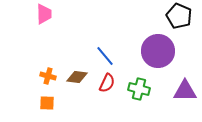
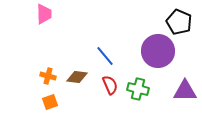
black pentagon: moved 6 px down
red semicircle: moved 3 px right, 2 px down; rotated 48 degrees counterclockwise
green cross: moved 1 px left
orange square: moved 3 px right, 1 px up; rotated 21 degrees counterclockwise
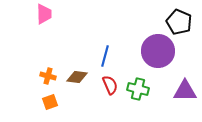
blue line: rotated 55 degrees clockwise
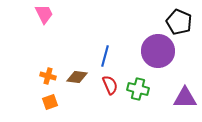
pink trapezoid: rotated 25 degrees counterclockwise
purple triangle: moved 7 px down
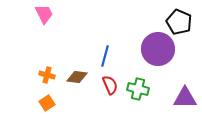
purple circle: moved 2 px up
orange cross: moved 1 px left, 1 px up
orange square: moved 3 px left, 1 px down; rotated 14 degrees counterclockwise
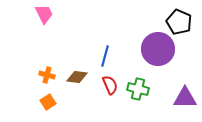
orange square: moved 1 px right, 1 px up
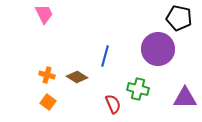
black pentagon: moved 4 px up; rotated 10 degrees counterclockwise
brown diamond: rotated 25 degrees clockwise
red semicircle: moved 3 px right, 19 px down
orange square: rotated 21 degrees counterclockwise
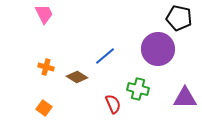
blue line: rotated 35 degrees clockwise
orange cross: moved 1 px left, 8 px up
orange square: moved 4 px left, 6 px down
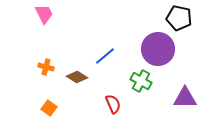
green cross: moved 3 px right, 8 px up; rotated 15 degrees clockwise
orange square: moved 5 px right
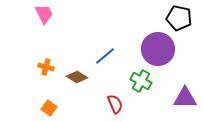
red semicircle: moved 2 px right
